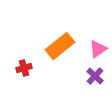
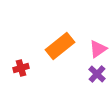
red cross: moved 3 px left
purple cross: moved 2 px right, 2 px up
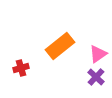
pink triangle: moved 5 px down
purple cross: moved 1 px left, 3 px down
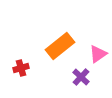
purple cross: moved 15 px left
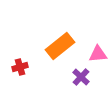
pink triangle: rotated 30 degrees clockwise
red cross: moved 1 px left, 1 px up
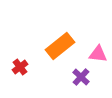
pink triangle: rotated 12 degrees clockwise
red cross: rotated 21 degrees counterclockwise
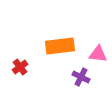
orange rectangle: rotated 32 degrees clockwise
purple cross: rotated 18 degrees counterclockwise
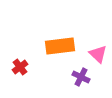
pink triangle: rotated 36 degrees clockwise
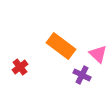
orange rectangle: moved 1 px right; rotated 44 degrees clockwise
purple cross: moved 1 px right, 2 px up
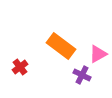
pink triangle: rotated 48 degrees clockwise
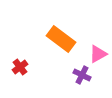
orange rectangle: moved 7 px up
